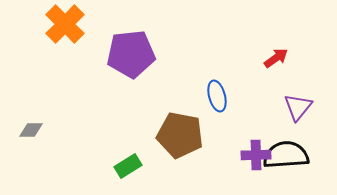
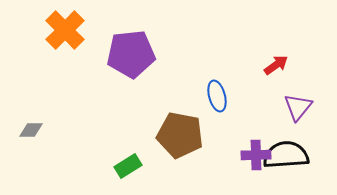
orange cross: moved 6 px down
red arrow: moved 7 px down
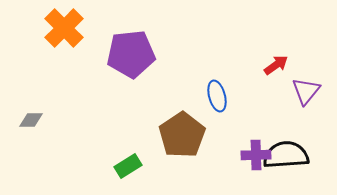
orange cross: moved 1 px left, 2 px up
purple triangle: moved 8 px right, 16 px up
gray diamond: moved 10 px up
brown pentagon: moved 2 px right; rotated 27 degrees clockwise
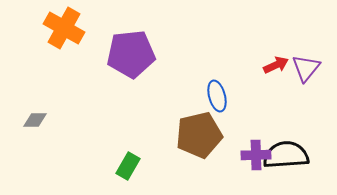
orange cross: rotated 15 degrees counterclockwise
red arrow: rotated 10 degrees clockwise
purple triangle: moved 23 px up
gray diamond: moved 4 px right
brown pentagon: moved 17 px right; rotated 21 degrees clockwise
green rectangle: rotated 28 degrees counterclockwise
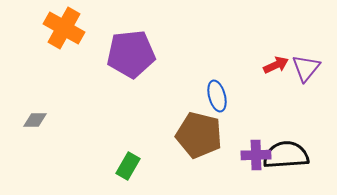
brown pentagon: rotated 27 degrees clockwise
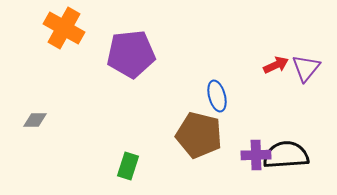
green rectangle: rotated 12 degrees counterclockwise
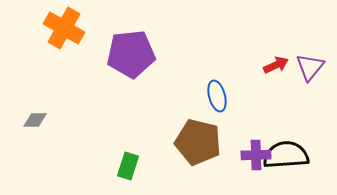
purple triangle: moved 4 px right, 1 px up
brown pentagon: moved 1 px left, 7 px down
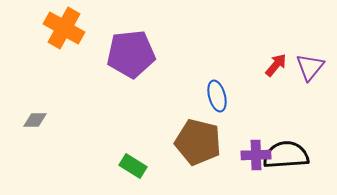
red arrow: rotated 25 degrees counterclockwise
green rectangle: moved 5 px right; rotated 76 degrees counterclockwise
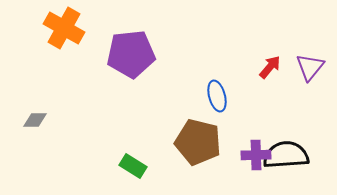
red arrow: moved 6 px left, 2 px down
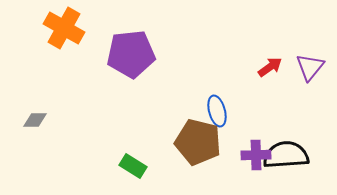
red arrow: rotated 15 degrees clockwise
blue ellipse: moved 15 px down
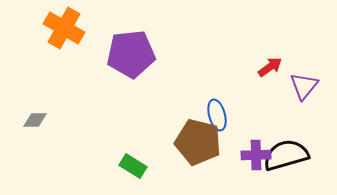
purple triangle: moved 6 px left, 19 px down
blue ellipse: moved 4 px down
black semicircle: rotated 12 degrees counterclockwise
